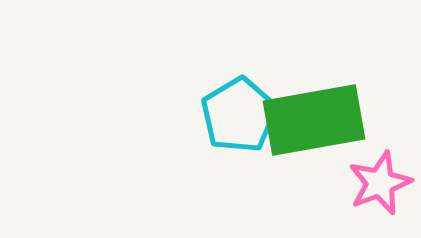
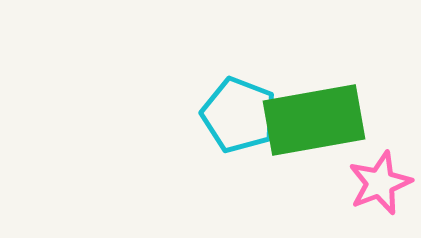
cyan pentagon: rotated 20 degrees counterclockwise
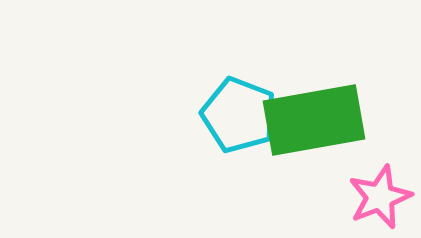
pink star: moved 14 px down
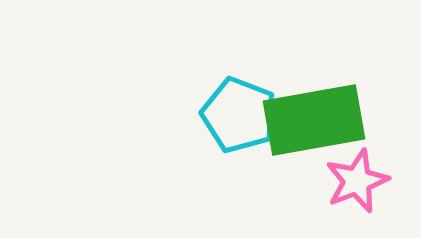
pink star: moved 23 px left, 16 px up
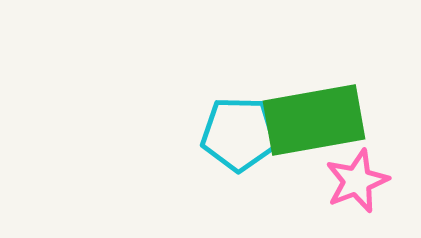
cyan pentagon: moved 19 px down; rotated 20 degrees counterclockwise
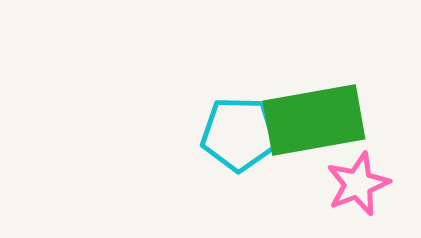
pink star: moved 1 px right, 3 px down
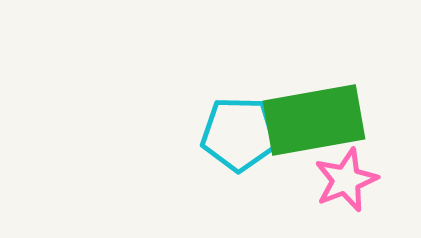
pink star: moved 12 px left, 4 px up
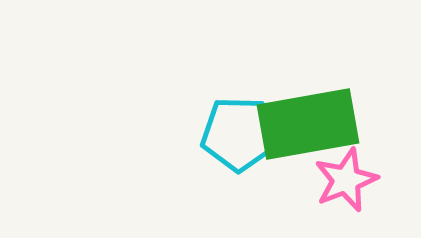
green rectangle: moved 6 px left, 4 px down
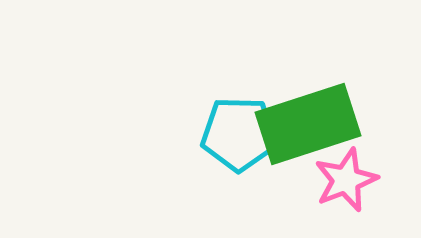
green rectangle: rotated 8 degrees counterclockwise
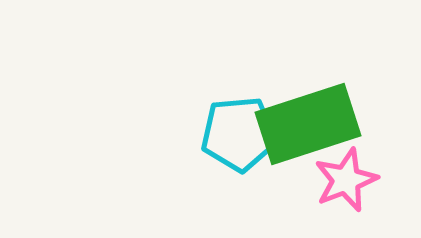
cyan pentagon: rotated 6 degrees counterclockwise
